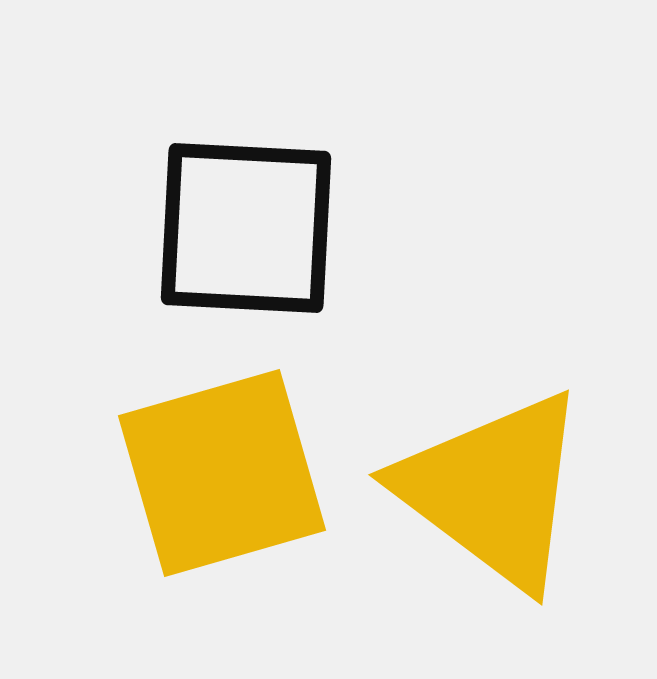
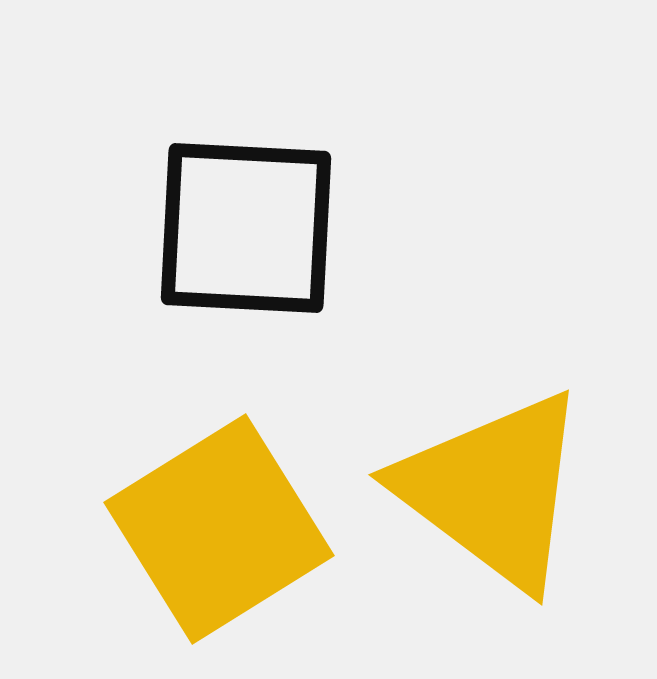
yellow square: moved 3 px left, 56 px down; rotated 16 degrees counterclockwise
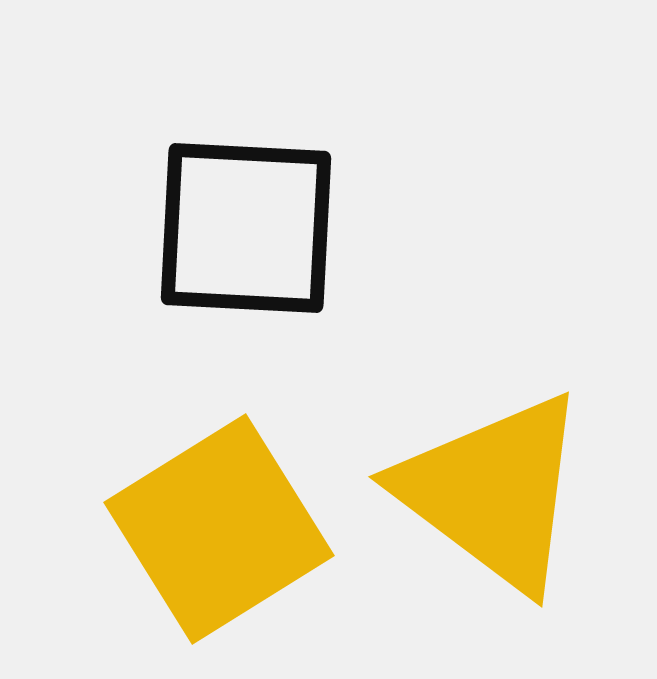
yellow triangle: moved 2 px down
